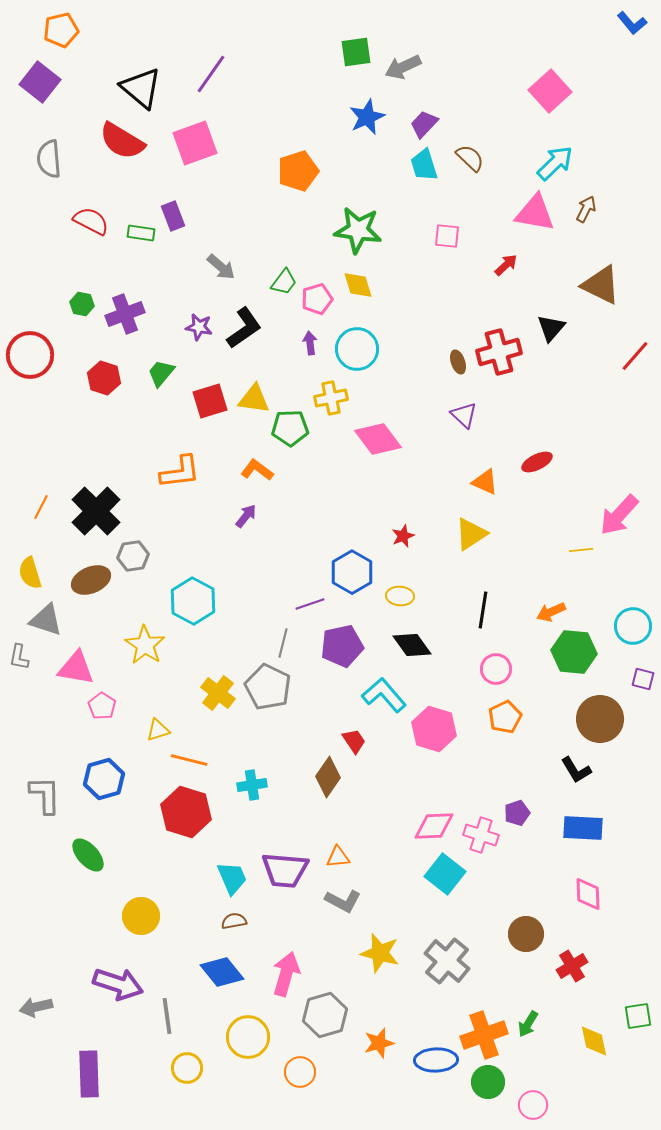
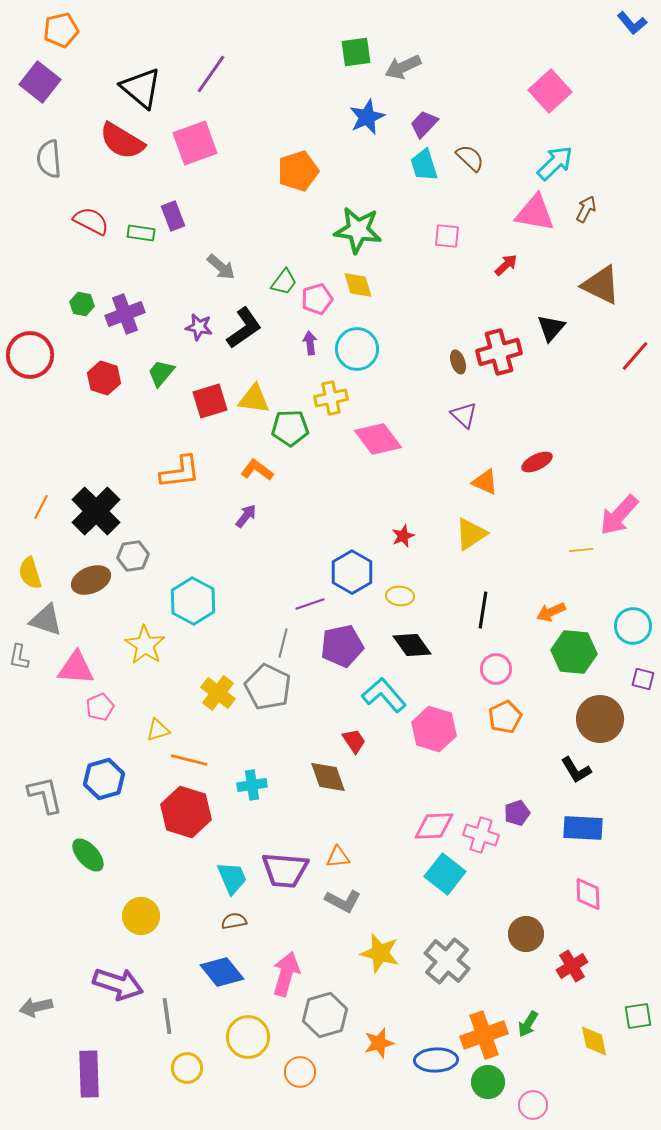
pink triangle at (76, 668): rotated 6 degrees counterclockwise
pink pentagon at (102, 706): moved 2 px left, 1 px down; rotated 16 degrees clockwise
brown diamond at (328, 777): rotated 54 degrees counterclockwise
gray L-shape at (45, 795): rotated 12 degrees counterclockwise
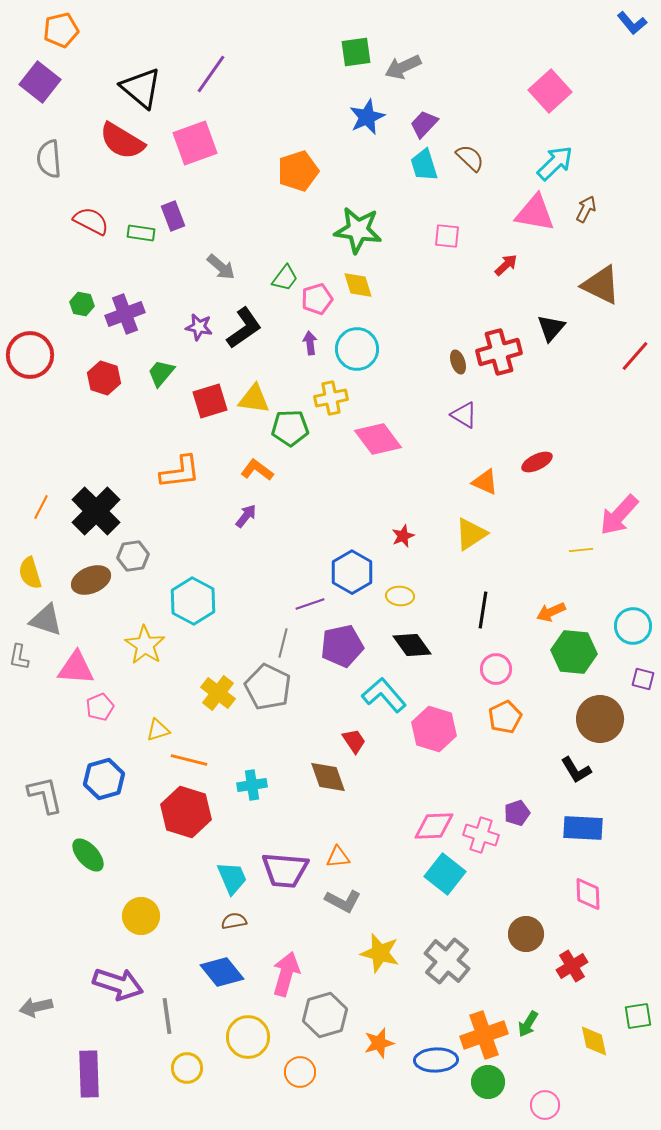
green trapezoid at (284, 282): moved 1 px right, 4 px up
purple triangle at (464, 415): rotated 12 degrees counterclockwise
pink circle at (533, 1105): moved 12 px right
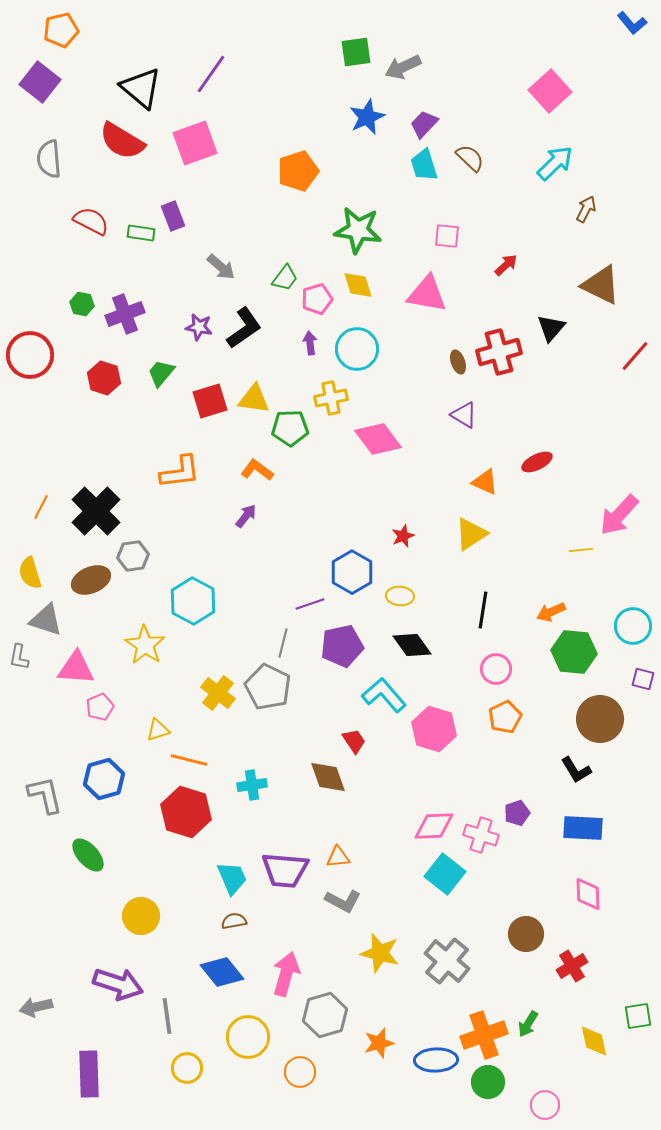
pink triangle at (535, 213): moved 108 px left, 81 px down
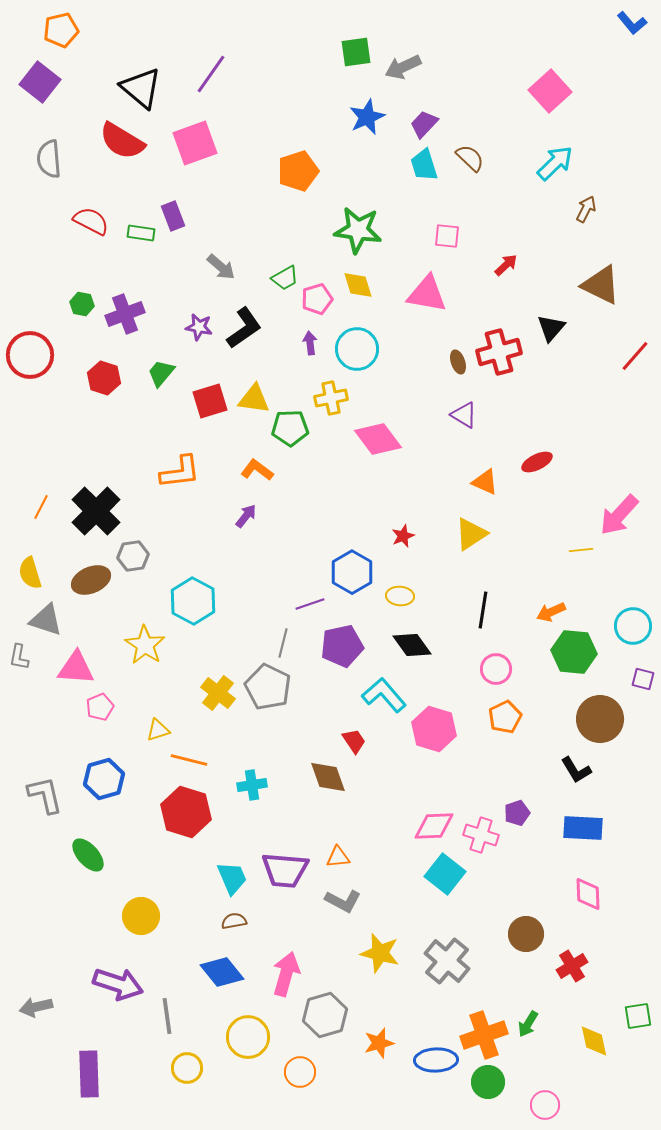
green trapezoid at (285, 278): rotated 24 degrees clockwise
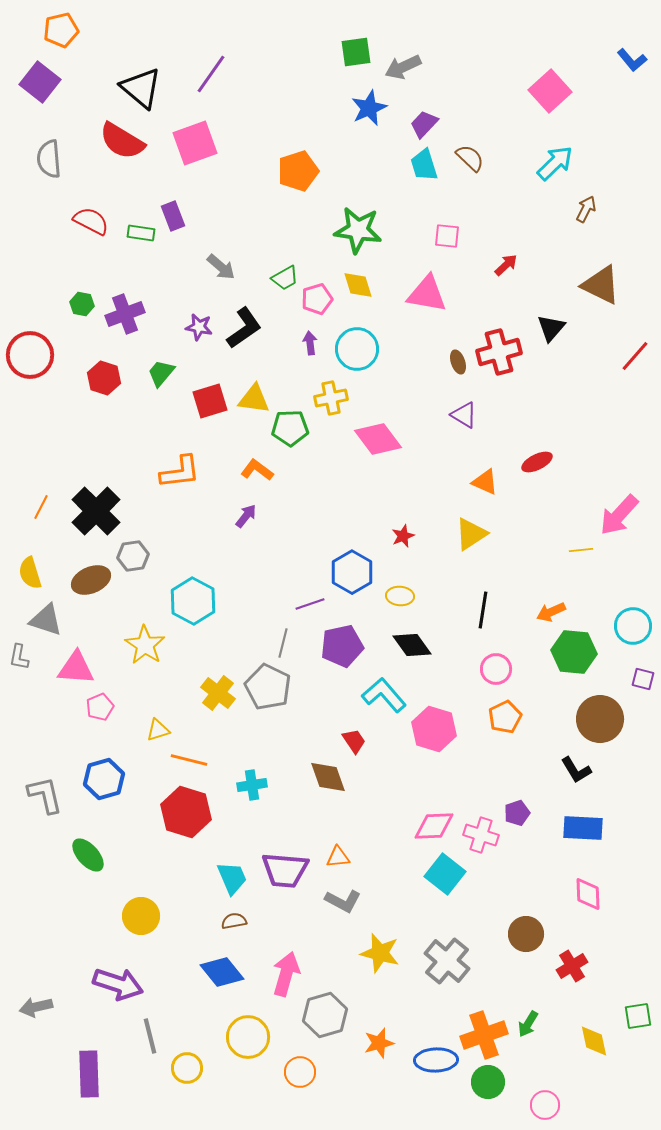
blue L-shape at (632, 23): moved 37 px down
blue star at (367, 117): moved 2 px right, 9 px up
gray line at (167, 1016): moved 17 px left, 20 px down; rotated 6 degrees counterclockwise
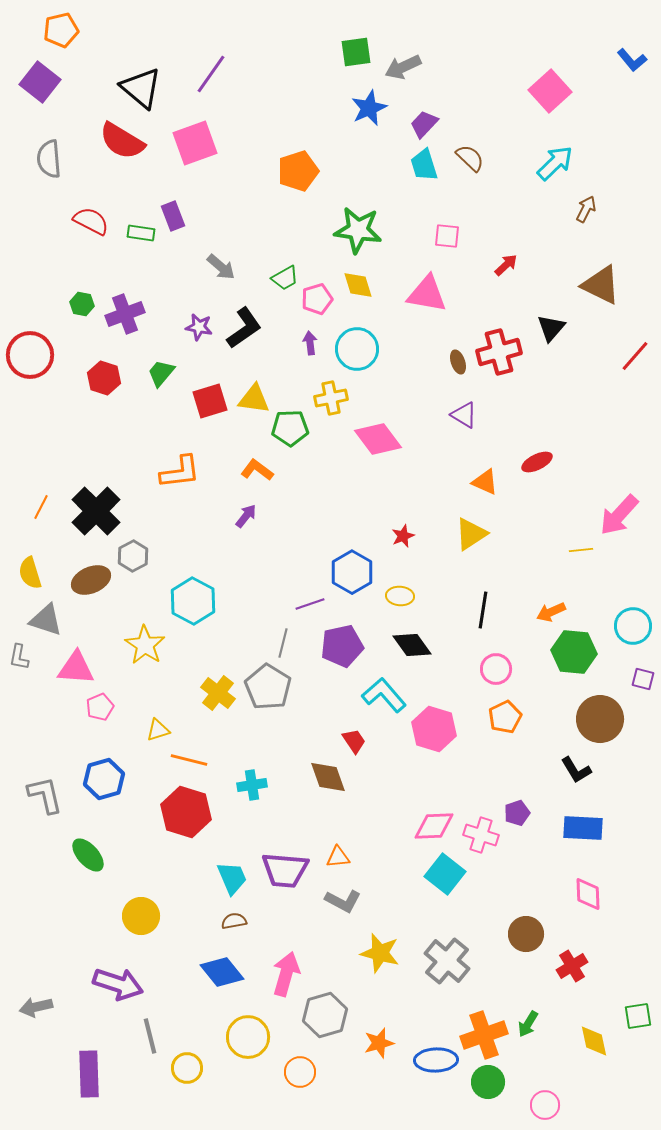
gray hexagon at (133, 556): rotated 20 degrees counterclockwise
gray pentagon at (268, 687): rotated 6 degrees clockwise
